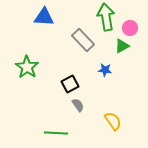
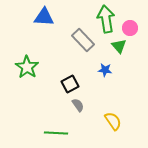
green arrow: moved 2 px down
green triangle: moved 3 px left; rotated 42 degrees counterclockwise
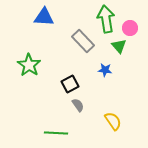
gray rectangle: moved 1 px down
green star: moved 2 px right, 2 px up
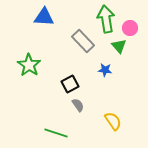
green line: rotated 15 degrees clockwise
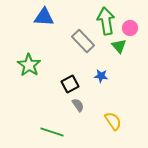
green arrow: moved 2 px down
blue star: moved 4 px left, 6 px down
green line: moved 4 px left, 1 px up
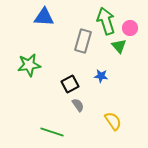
green arrow: rotated 8 degrees counterclockwise
gray rectangle: rotated 60 degrees clockwise
green star: rotated 30 degrees clockwise
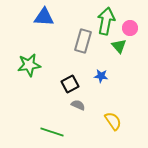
green arrow: rotated 28 degrees clockwise
gray semicircle: rotated 32 degrees counterclockwise
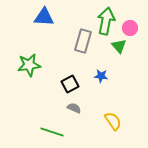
gray semicircle: moved 4 px left, 3 px down
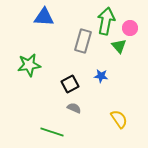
yellow semicircle: moved 6 px right, 2 px up
